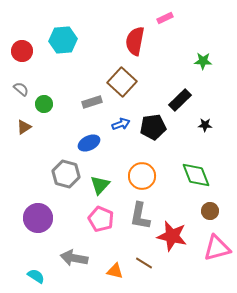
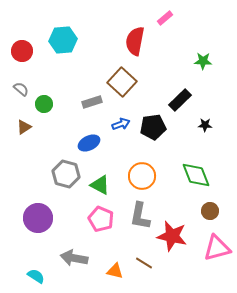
pink rectangle: rotated 14 degrees counterclockwise
green triangle: rotated 45 degrees counterclockwise
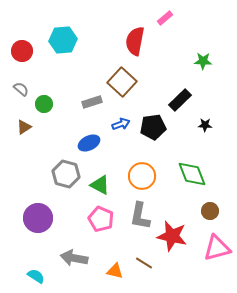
green diamond: moved 4 px left, 1 px up
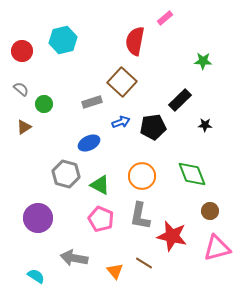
cyan hexagon: rotated 8 degrees counterclockwise
blue arrow: moved 2 px up
orange triangle: rotated 36 degrees clockwise
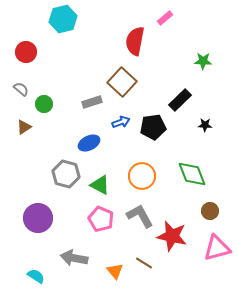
cyan hexagon: moved 21 px up
red circle: moved 4 px right, 1 px down
gray L-shape: rotated 140 degrees clockwise
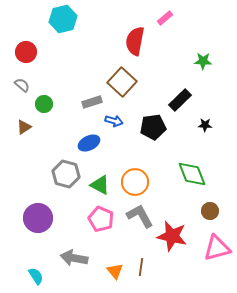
gray semicircle: moved 1 px right, 4 px up
blue arrow: moved 7 px left, 1 px up; rotated 36 degrees clockwise
orange circle: moved 7 px left, 6 px down
brown line: moved 3 px left, 4 px down; rotated 66 degrees clockwise
cyan semicircle: rotated 24 degrees clockwise
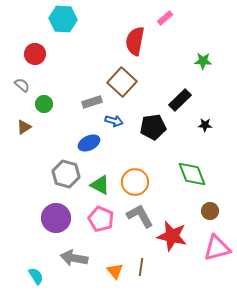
cyan hexagon: rotated 16 degrees clockwise
red circle: moved 9 px right, 2 px down
purple circle: moved 18 px right
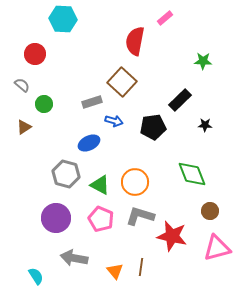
gray L-shape: rotated 44 degrees counterclockwise
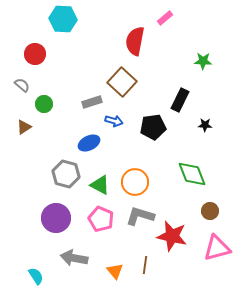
black rectangle: rotated 20 degrees counterclockwise
brown line: moved 4 px right, 2 px up
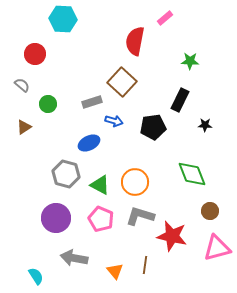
green star: moved 13 px left
green circle: moved 4 px right
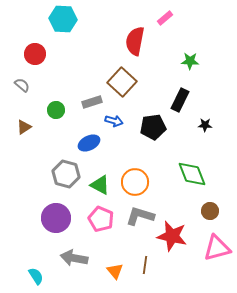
green circle: moved 8 px right, 6 px down
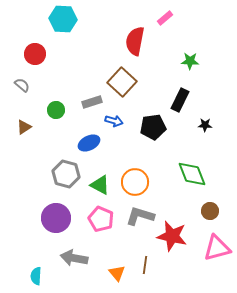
orange triangle: moved 2 px right, 2 px down
cyan semicircle: rotated 144 degrees counterclockwise
